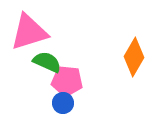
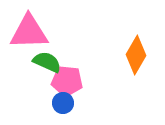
pink triangle: rotated 15 degrees clockwise
orange diamond: moved 2 px right, 2 px up
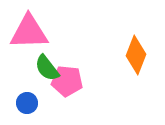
orange diamond: rotated 9 degrees counterclockwise
green semicircle: moved 6 px down; rotated 152 degrees counterclockwise
blue circle: moved 36 px left
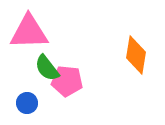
orange diamond: rotated 12 degrees counterclockwise
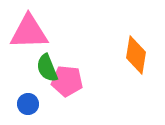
green semicircle: rotated 16 degrees clockwise
blue circle: moved 1 px right, 1 px down
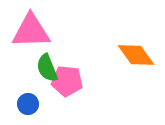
pink triangle: moved 2 px right, 1 px up
orange diamond: rotated 45 degrees counterclockwise
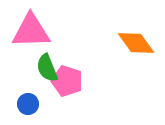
orange diamond: moved 12 px up
pink pentagon: rotated 12 degrees clockwise
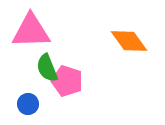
orange diamond: moved 7 px left, 2 px up
